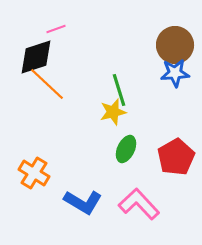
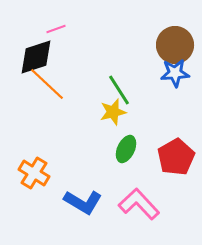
green line: rotated 16 degrees counterclockwise
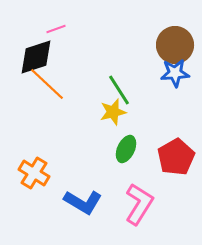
pink L-shape: rotated 75 degrees clockwise
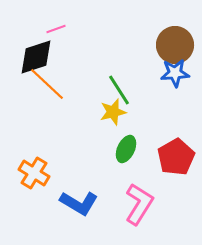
blue L-shape: moved 4 px left, 1 px down
